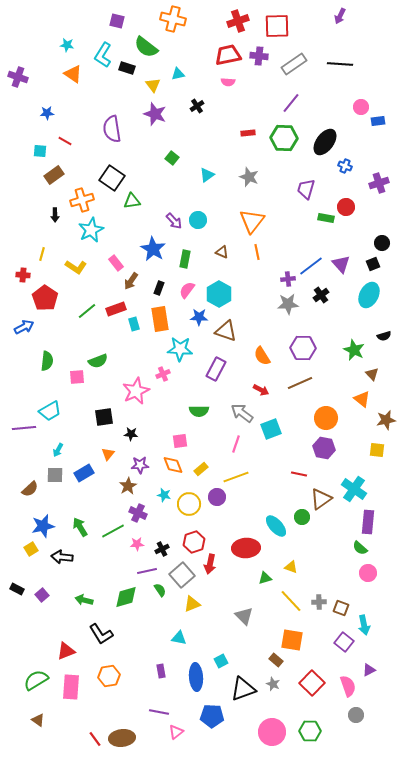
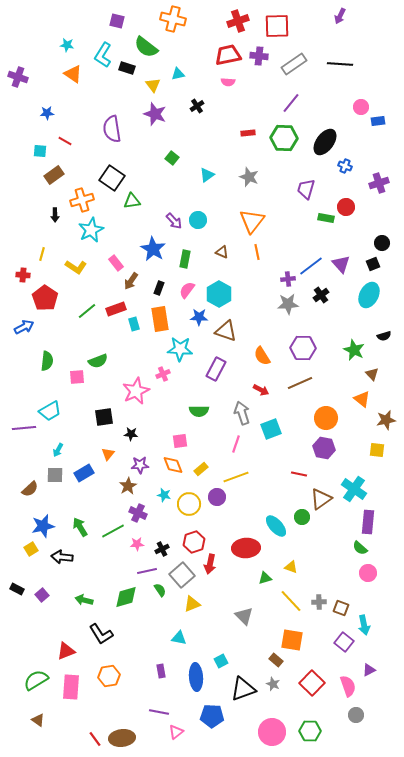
gray arrow at (242, 413): rotated 35 degrees clockwise
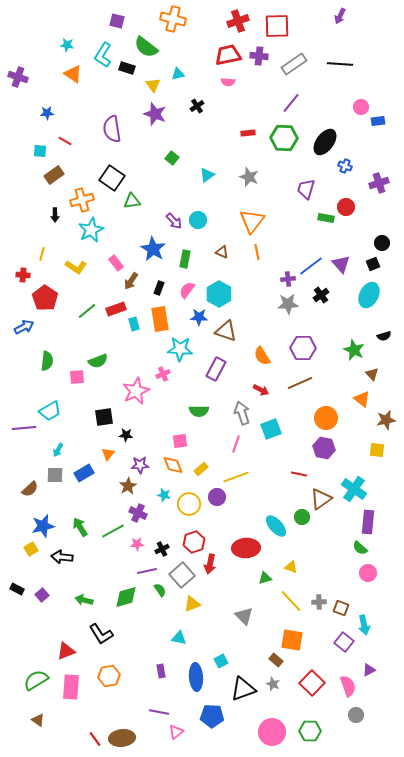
black star at (131, 434): moved 5 px left, 1 px down
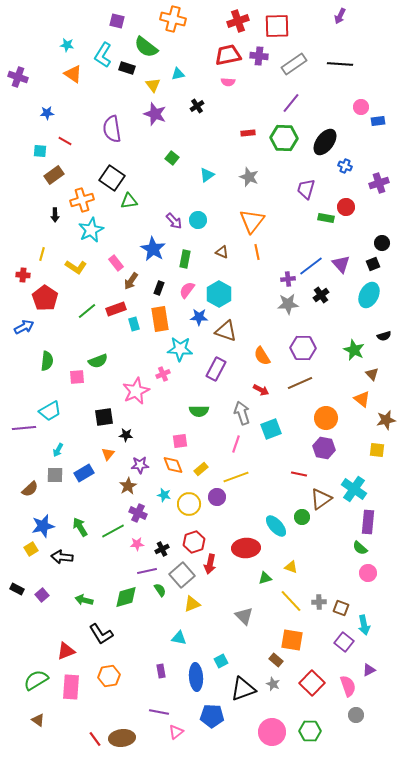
green triangle at (132, 201): moved 3 px left
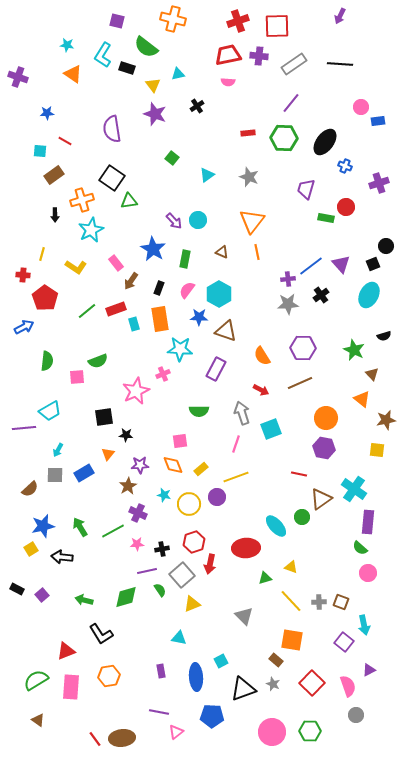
black circle at (382, 243): moved 4 px right, 3 px down
black cross at (162, 549): rotated 16 degrees clockwise
brown square at (341, 608): moved 6 px up
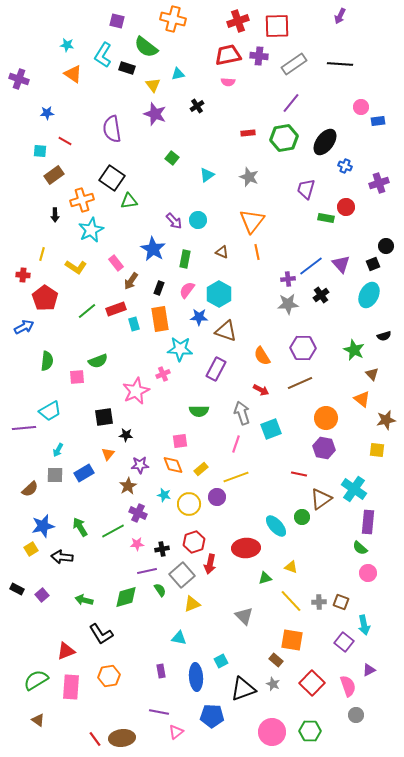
purple cross at (18, 77): moved 1 px right, 2 px down
green hexagon at (284, 138): rotated 12 degrees counterclockwise
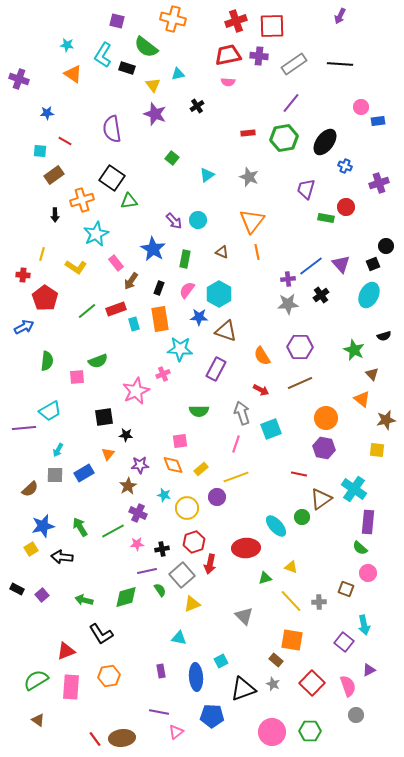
red cross at (238, 21): moved 2 px left
red square at (277, 26): moved 5 px left
cyan star at (91, 230): moved 5 px right, 4 px down
purple hexagon at (303, 348): moved 3 px left, 1 px up
yellow circle at (189, 504): moved 2 px left, 4 px down
brown square at (341, 602): moved 5 px right, 13 px up
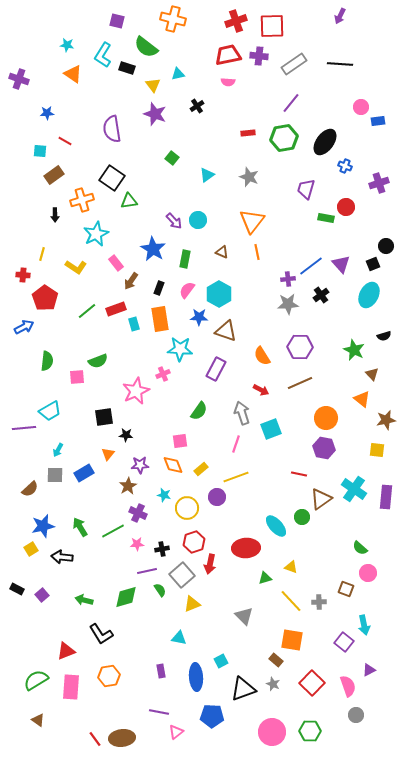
green semicircle at (199, 411): rotated 54 degrees counterclockwise
purple rectangle at (368, 522): moved 18 px right, 25 px up
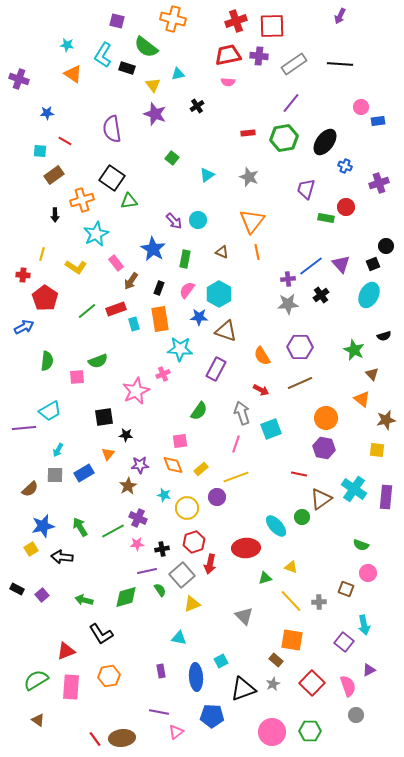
purple cross at (138, 513): moved 5 px down
green semicircle at (360, 548): moved 1 px right, 3 px up; rotated 21 degrees counterclockwise
gray star at (273, 684): rotated 24 degrees clockwise
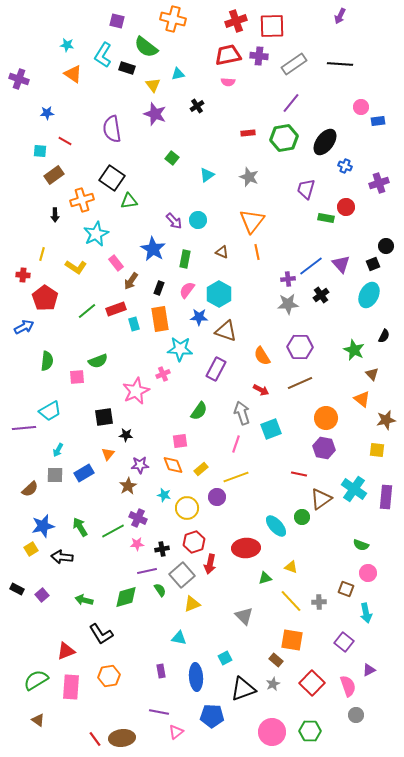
black semicircle at (384, 336): rotated 48 degrees counterclockwise
cyan arrow at (364, 625): moved 2 px right, 12 px up
cyan square at (221, 661): moved 4 px right, 3 px up
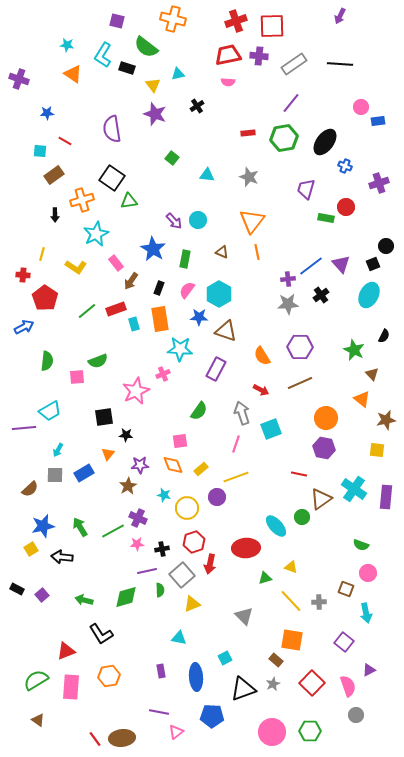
cyan triangle at (207, 175): rotated 42 degrees clockwise
green semicircle at (160, 590): rotated 32 degrees clockwise
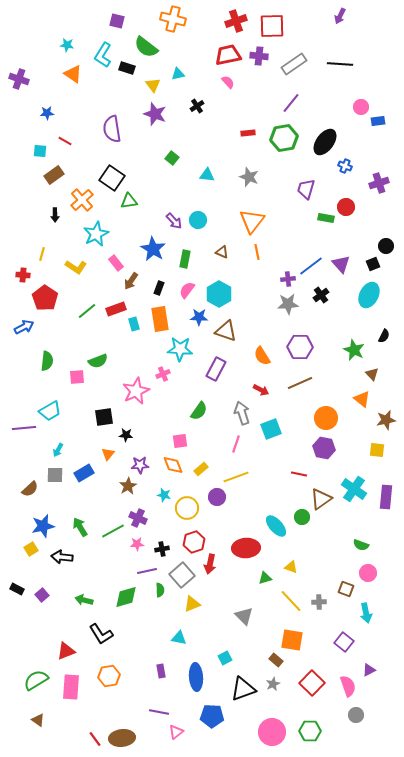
pink semicircle at (228, 82): rotated 136 degrees counterclockwise
orange cross at (82, 200): rotated 25 degrees counterclockwise
